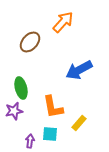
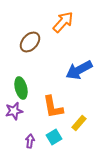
cyan square: moved 4 px right, 3 px down; rotated 35 degrees counterclockwise
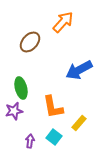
cyan square: rotated 21 degrees counterclockwise
